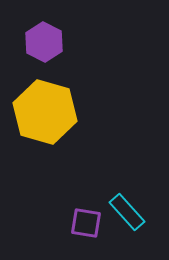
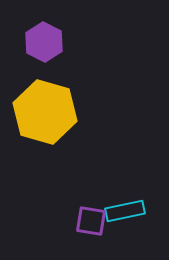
cyan rectangle: moved 2 px left, 1 px up; rotated 60 degrees counterclockwise
purple square: moved 5 px right, 2 px up
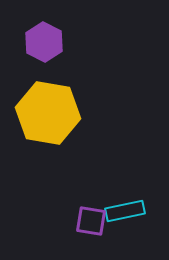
yellow hexagon: moved 3 px right, 1 px down; rotated 6 degrees counterclockwise
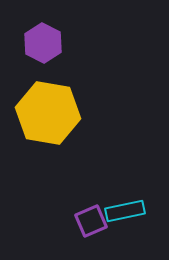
purple hexagon: moved 1 px left, 1 px down
purple square: rotated 32 degrees counterclockwise
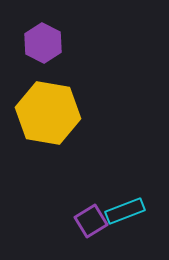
cyan rectangle: rotated 9 degrees counterclockwise
purple square: rotated 8 degrees counterclockwise
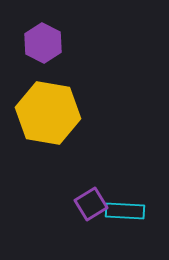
cyan rectangle: rotated 24 degrees clockwise
purple square: moved 17 px up
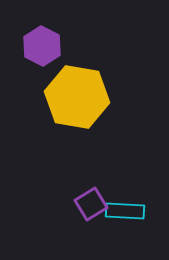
purple hexagon: moved 1 px left, 3 px down
yellow hexagon: moved 29 px right, 16 px up
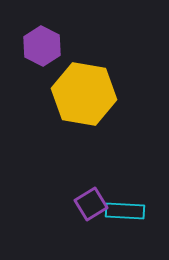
yellow hexagon: moved 7 px right, 3 px up
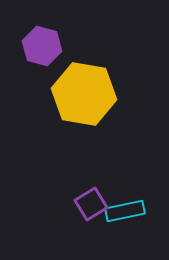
purple hexagon: rotated 12 degrees counterclockwise
cyan rectangle: rotated 15 degrees counterclockwise
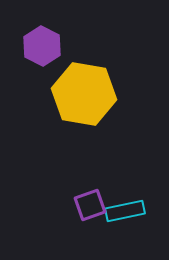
purple hexagon: rotated 12 degrees clockwise
purple square: moved 1 px left, 1 px down; rotated 12 degrees clockwise
